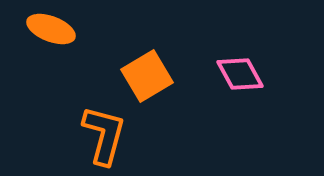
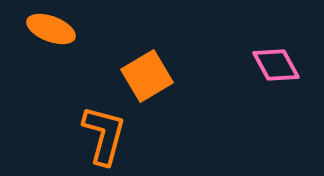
pink diamond: moved 36 px right, 9 px up
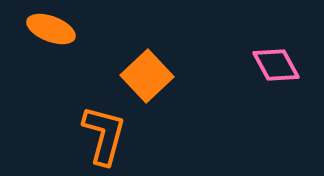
orange square: rotated 12 degrees counterclockwise
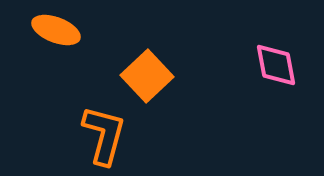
orange ellipse: moved 5 px right, 1 px down
pink diamond: rotated 18 degrees clockwise
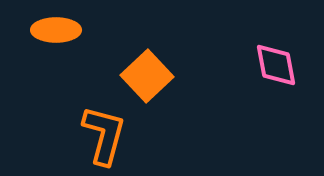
orange ellipse: rotated 21 degrees counterclockwise
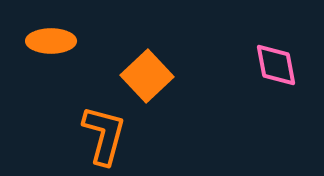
orange ellipse: moved 5 px left, 11 px down
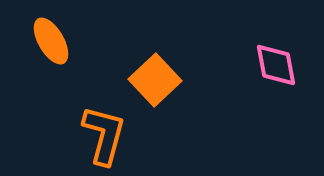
orange ellipse: rotated 60 degrees clockwise
orange square: moved 8 px right, 4 px down
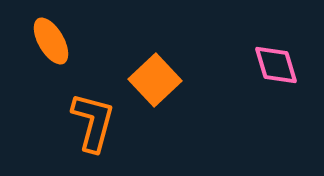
pink diamond: rotated 6 degrees counterclockwise
orange L-shape: moved 11 px left, 13 px up
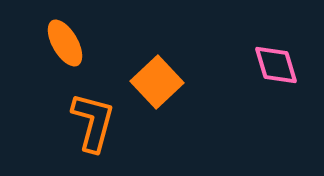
orange ellipse: moved 14 px right, 2 px down
orange square: moved 2 px right, 2 px down
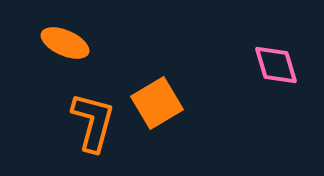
orange ellipse: rotated 36 degrees counterclockwise
orange square: moved 21 px down; rotated 12 degrees clockwise
